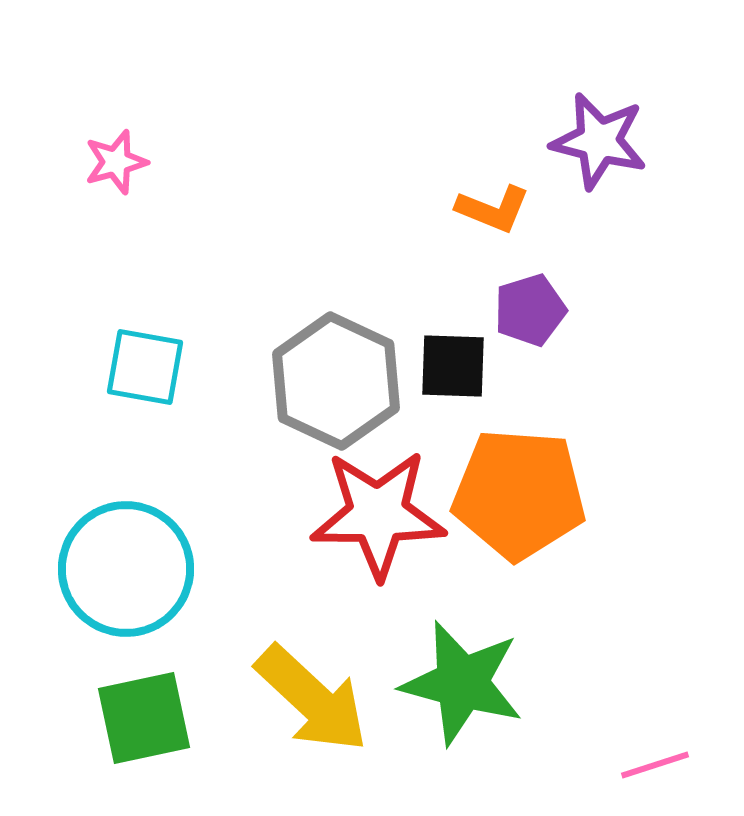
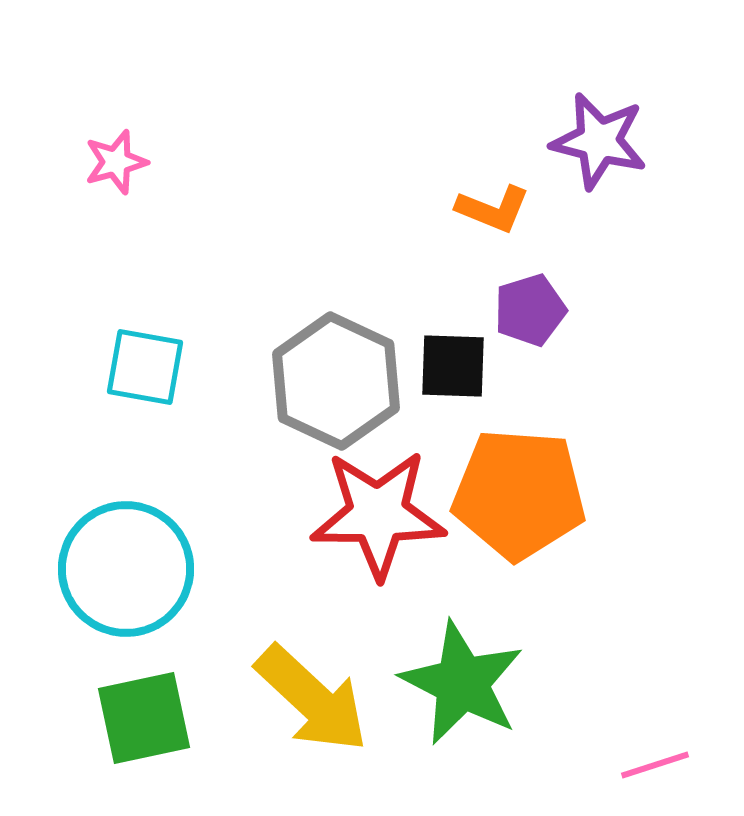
green star: rotated 12 degrees clockwise
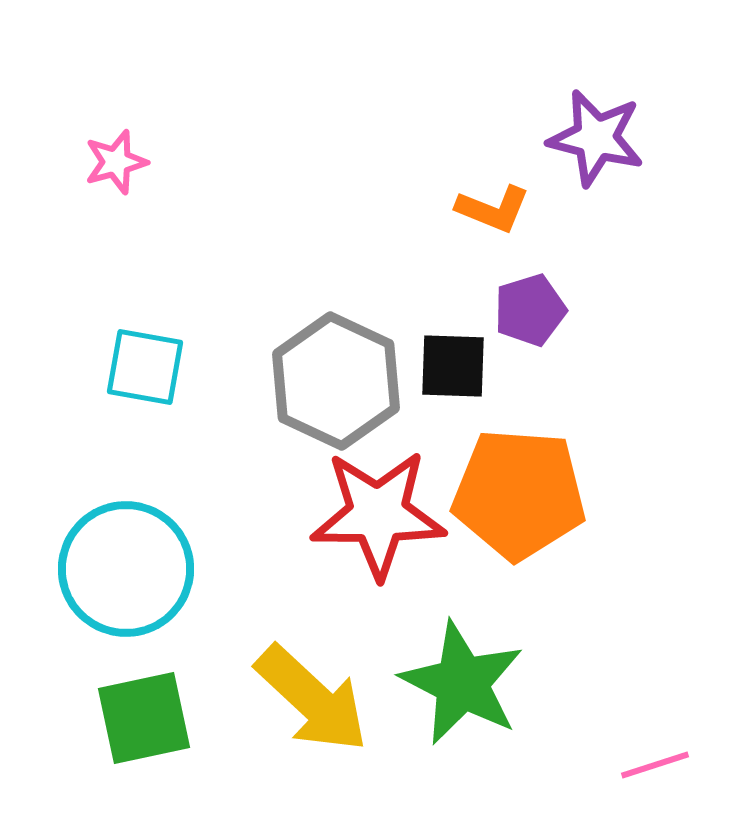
purple star: moved 3 px left, 3 px up
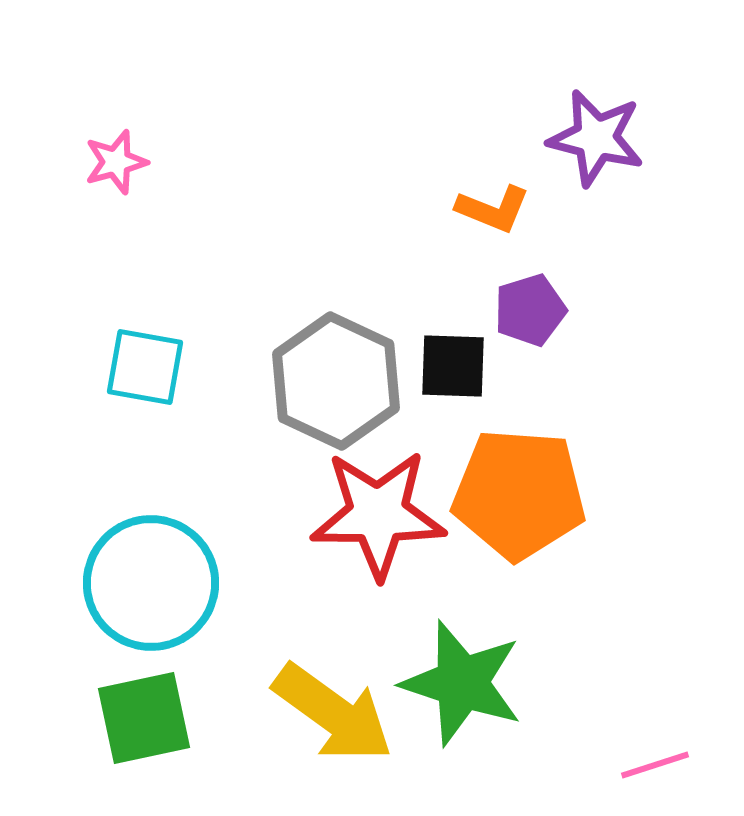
cyan circle: moved 25 px right, 14 px down
green star: rotated 9 degrees counterclockwise
yellow arrow: moved 21 px right, 14 px down; rotated 7 degrees counterclockwise
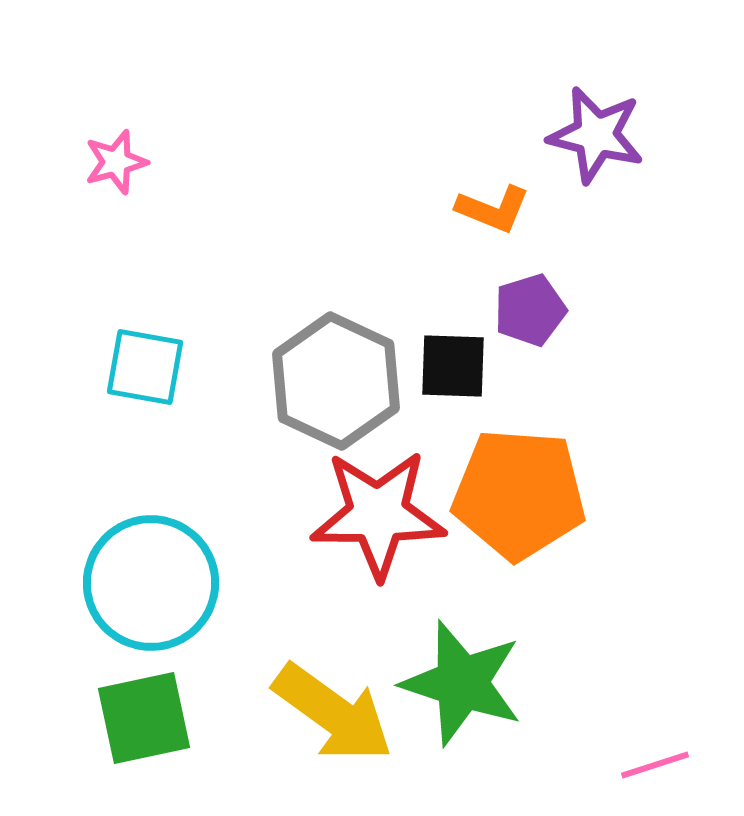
purple star: moved 3 px up
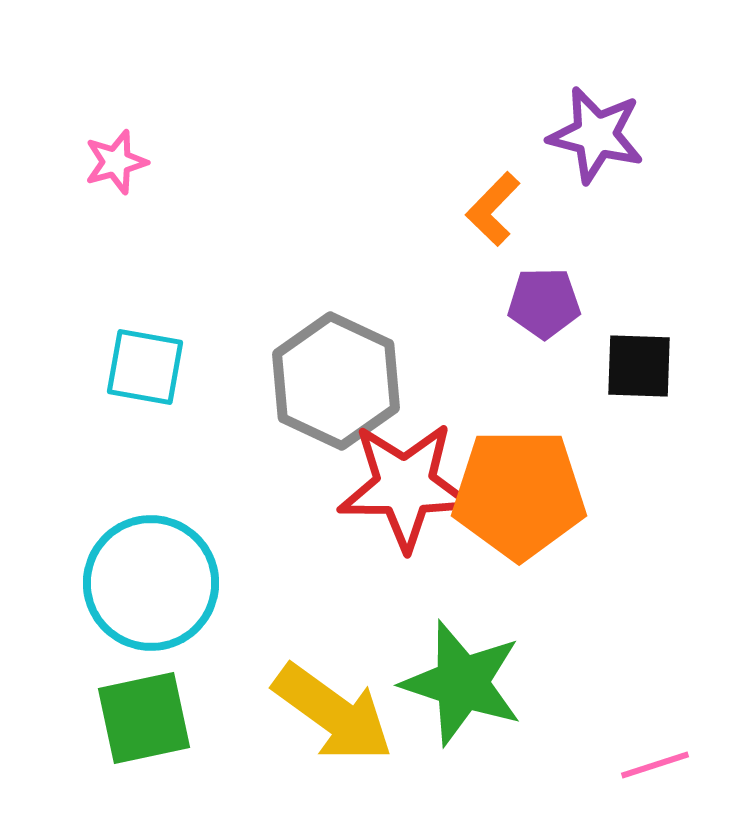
orange L-shape: rotated 112 degrees clockwise
purple pentagon: moved 14 px right, 7 px up; rotated 16 degrees clockwise
black square: moved 186 px right
orange pentagon: rotated 4 degrees counterclockwise
red star: moved 27 px right, 28 px up
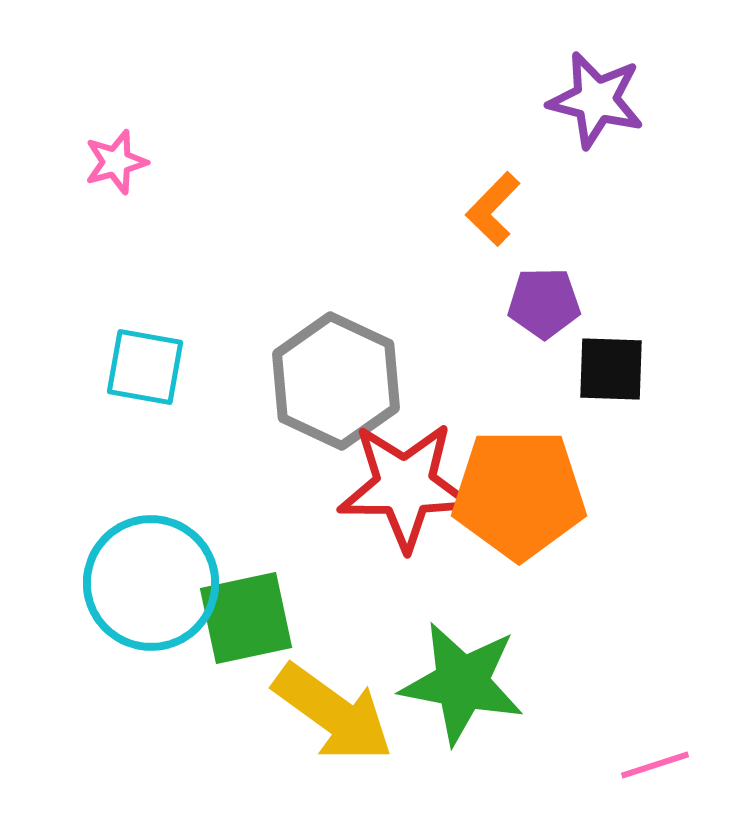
purple star: moved 35 px up
black square: moved 28 px left, 3 px down
green star: rotated 7 degrees counterclockwise
green square: moved 102 px right, 100 px up
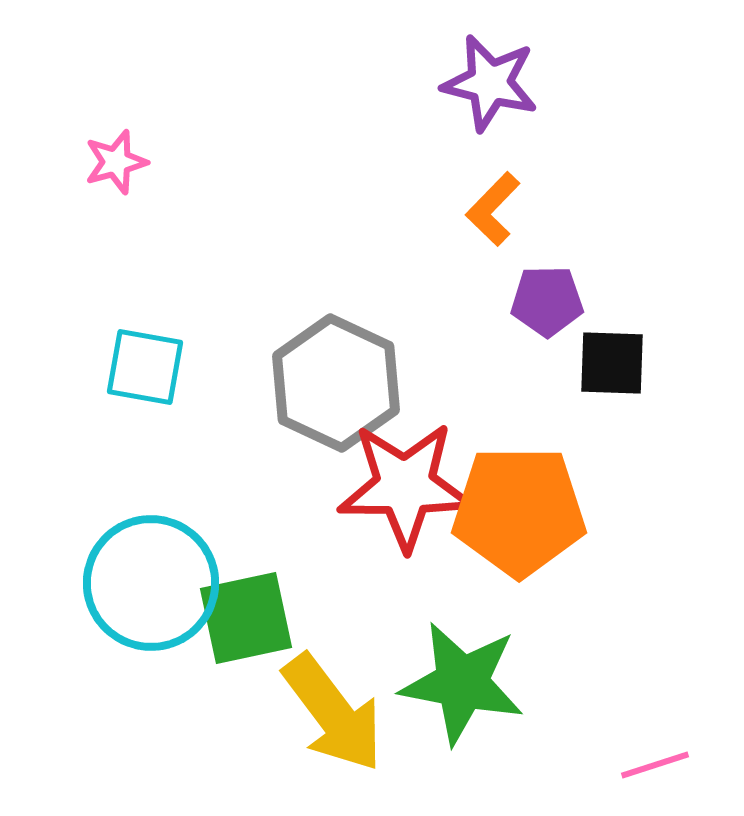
purple star: moved 106 px left, 17 px up
purple pentagon: moved 3 px right, 2 px up
black square: moved 1 px right, 6 px up
gray hexagon: moved 2 px down
orange pentagon: moved 17 px down
yellow arrow: rotated 17 degrees clockwise
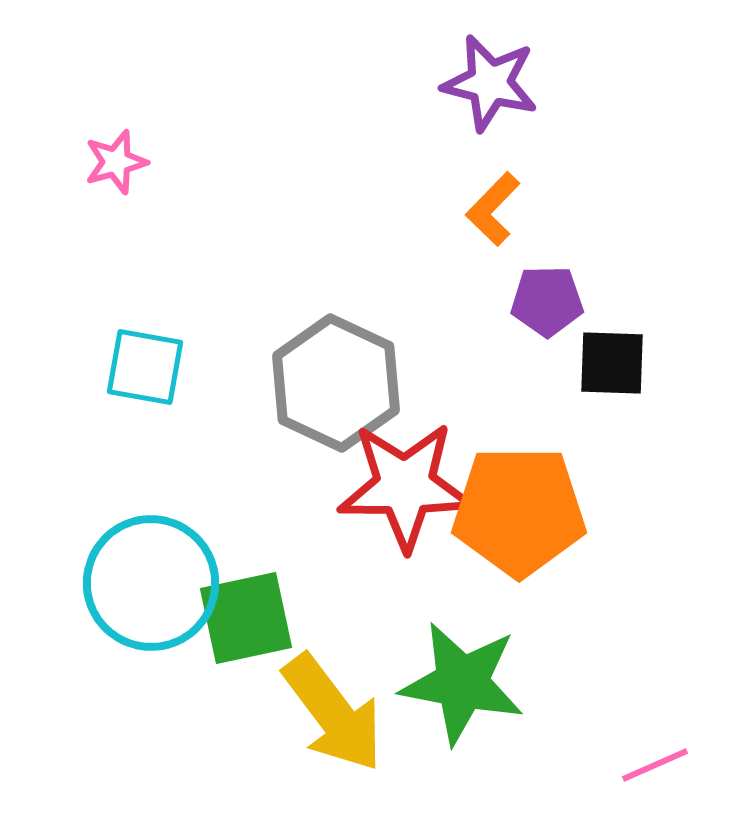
pink line: rotated 6 degrees counterclockwise
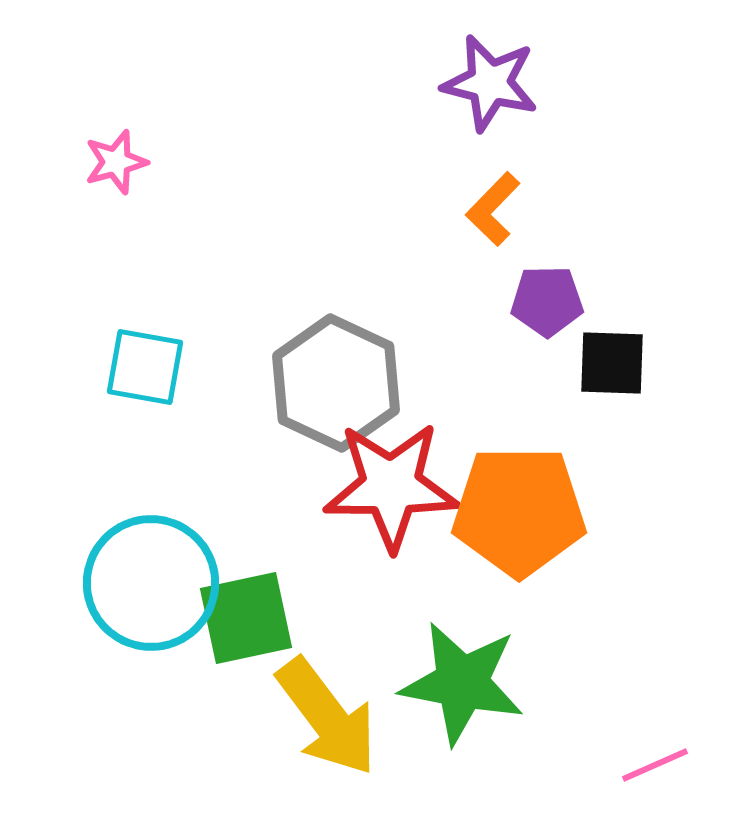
red star: moved 14 px left
yellow arrow: moved 6 px left, 4 px down
